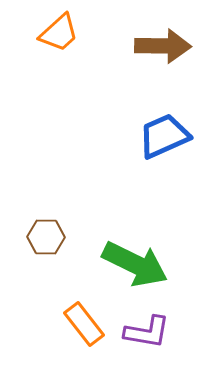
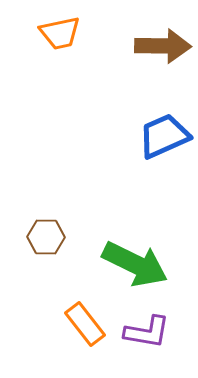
orange trapezoid: moved 1 px right; rotated 30 degrees clockwise
orange rectangle: moved 1 px right
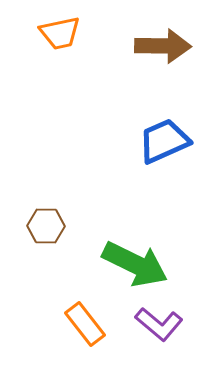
blue trapezoid: moved 5 px down
brown hexagon: moved 11 px up
purple L-shape: moved 12 px right, 8 px up; rotated 30 degrees clockwise
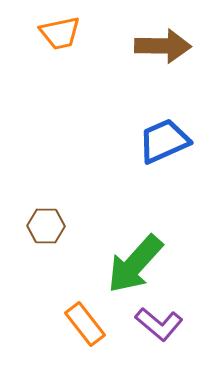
green arrow: rotated 106 degrees clockwise
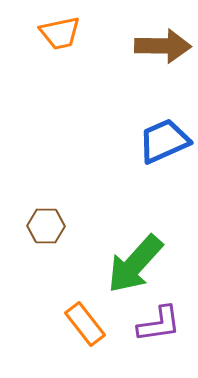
purple L-shape: rotated 48 degrees counterclockwise
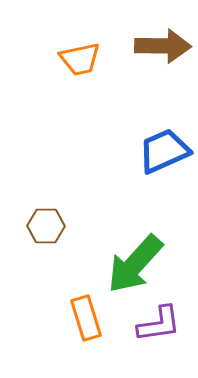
orange trapezoid: moved 20 px right, 26 px down
blue trapezoid: moved 10 px down
orange rectangle: moved 1 px right, 6 px up; rotated 21 degrees clockwise
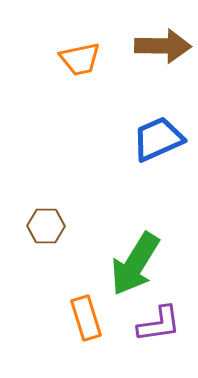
blue trapezoid: moved 6 px left, 12 px up
green arrow: rotated 10 degrees counterclockwise
